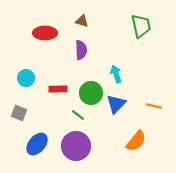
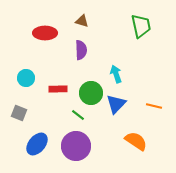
orange semicircle: rotated 95 degrees counterclockwise
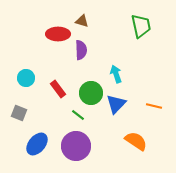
red ellipse: moved 13 px right, 1 px down
red rectangle: rotated 54 degrees clockwise
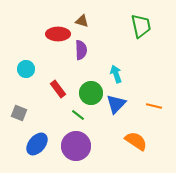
cyan circle: moved 9 px up
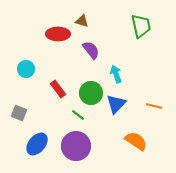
purple semicircle: moved 10 px right; rotated 36 degrees counterclockwise
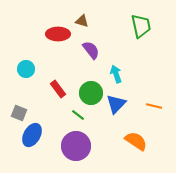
blue ellipse: moved 5 px left, 9 px up; rotated 10 degrees counterclockwise
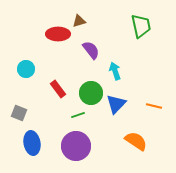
brown triangle: moved 3 px left; rotated 32 degrees counterclockwise
cyan arrow: moved 1 px left, 3 px up
green line: rotated 56 degrees counterclockwise
blue ellipse: moved 8 px down; rotated 40 degrees counterclockwise
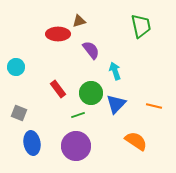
cyan circle: moved 10 px left, 2 px up
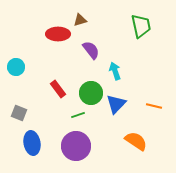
brown triangle: moved 1 px right, 1 px up
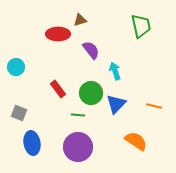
green line: rotated 24 degrees clockwise
purple circle: moved 2 px right, 1 px down
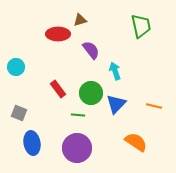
orange semicircle: moved 1 px down
purple circle: moved 1 px left, 1 px down
